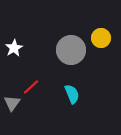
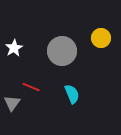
gray circle: moved 9 px left, 1 px down
red line: rotated 66 degrees clockwise
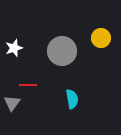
white star: rotated 12 degrees clockwise
red line: moved 3 px left, 2 px up; rotated 24 degrees counterclockwise
cyan semicircle: moved 5 px down; rotated 12 degrees clockwise
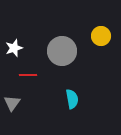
yellow circle: moved 2 px up
red line: moved 10 px up
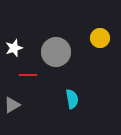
yellow circle: moved 1 px left, 2 px down
gray circle: moved 6 px left, 1 px down
gray triangle: moved 2 px down; rotated 24 degrees clockwise
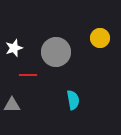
cyan semicircle: moved 1 px right, 1 px down
gray triangle: rotated 30 degrees clockwise
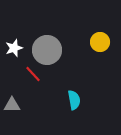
yellow circle: moved 4 px down
gray circle: moved 9 px left, 2 px up
red line: moved 5 px right, 1 px up; rotated 48 degrees clockwise
cyan semicircle: moved 1 px right
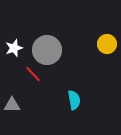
yellow circle: moved 7 px right, 2 px down
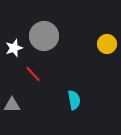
gray circle: moved 3 px left, 14 px up
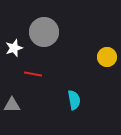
gray circle: moved 4 px up
yellow circle: moved 13 px down
red line: rotated 36 degrees counterclockwise
